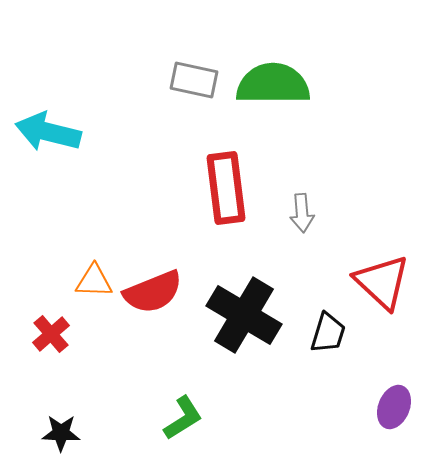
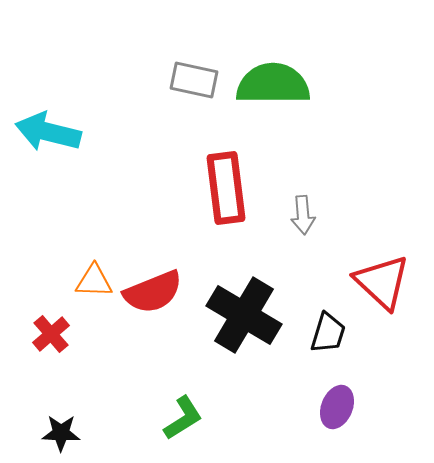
gray arrow: moved 1 px right, 2 px down
purple ellipse: moved 57 px left
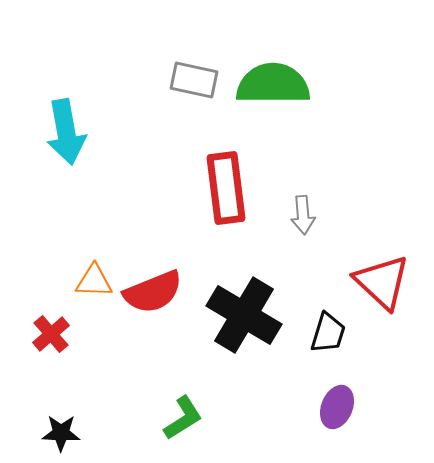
cyan arrow: moved 18 px right; rotated 114 degrees counterclockwise
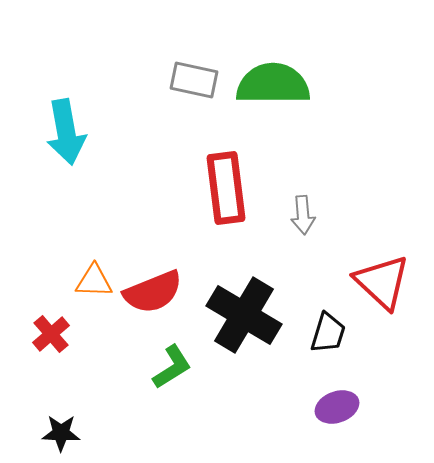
purple ellipse: rotated 48 degrees clockwise
green L-shape: moved 11 px left, 51 px up
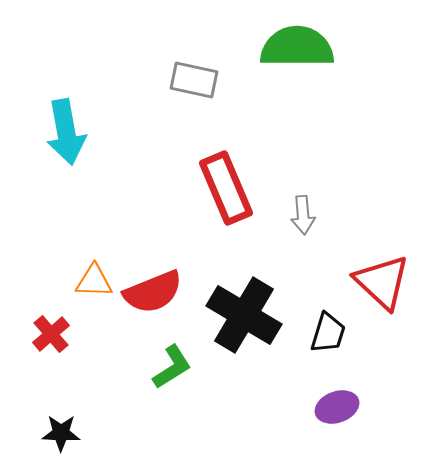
green semicircle: moved 24 px right, 37 px up
red rectangle: rotated 16 degrees counterclockwise
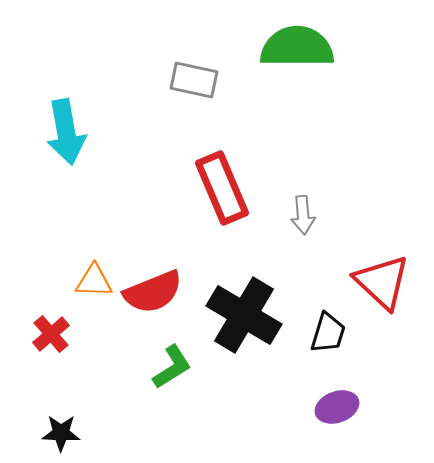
red rectangle: moved 4 px left
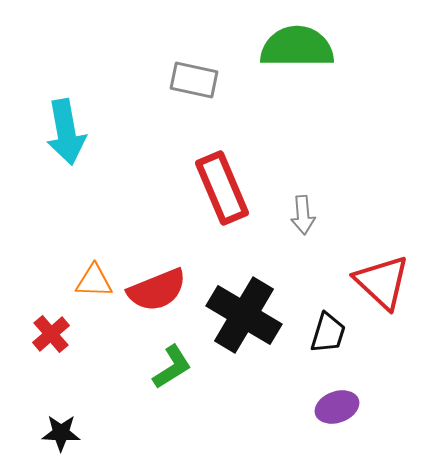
red semicircle: moved 4 px right, 2 px up
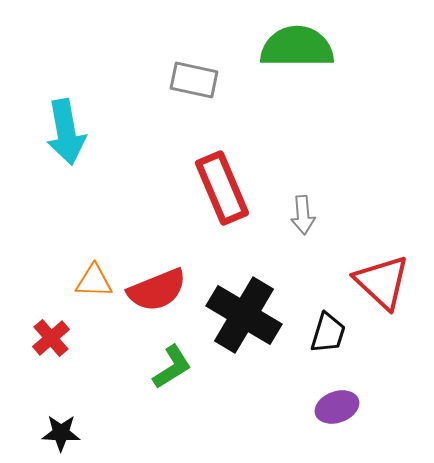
red cross: moved 4 px down
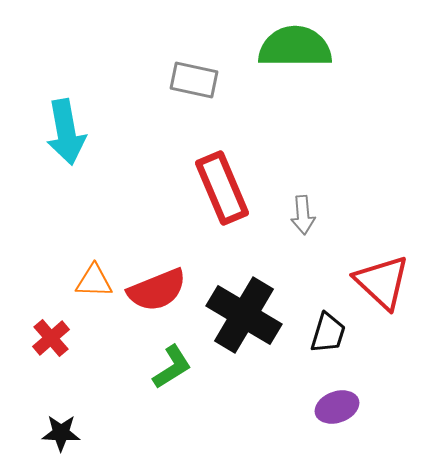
green semicircle: moved 2 px left
